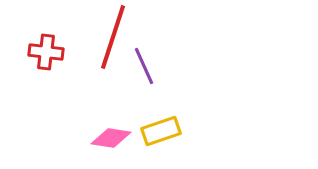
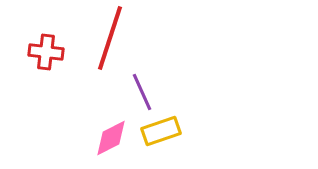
red line: moved 3 px left, 1 px down
purple line: moved 2 px left, 26 px down
pink diamond: rotated 36 degrees counterclockwise
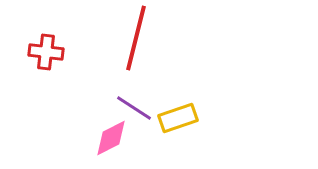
red line: moved 26 px right; rotated 4 degrees counterclockwise
purple line: moved 8 px left, 16 px down; rotated 33 degrees counterclockwise
yellow rectangle: moved 17 px right, 13 px up
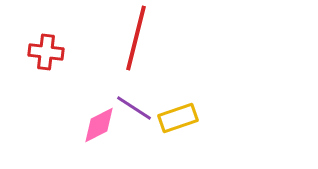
pink diamond: moved 12 px left, 13 px up
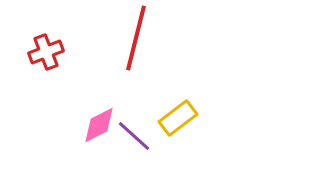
red cross: rotated 28 degrees counterclockwise
purple line: moved 28 px down; rotated 9 degrees clockwise
yellow rectangle: rotated 18 degrees counterclockwise
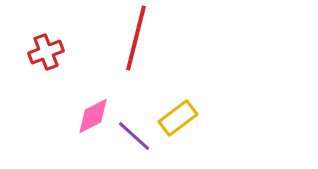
pink diamond: moved 6 px left, 9 px up
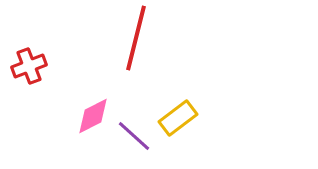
red cross: moved 17 px left, 14 px down
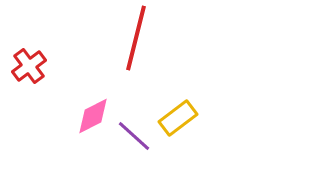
red cross: rotated 16 degrees counterclockwise
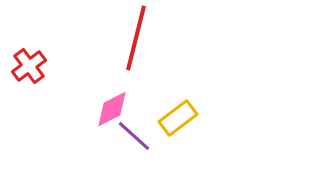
pink diamond: moved 19 px right, 7 px up
